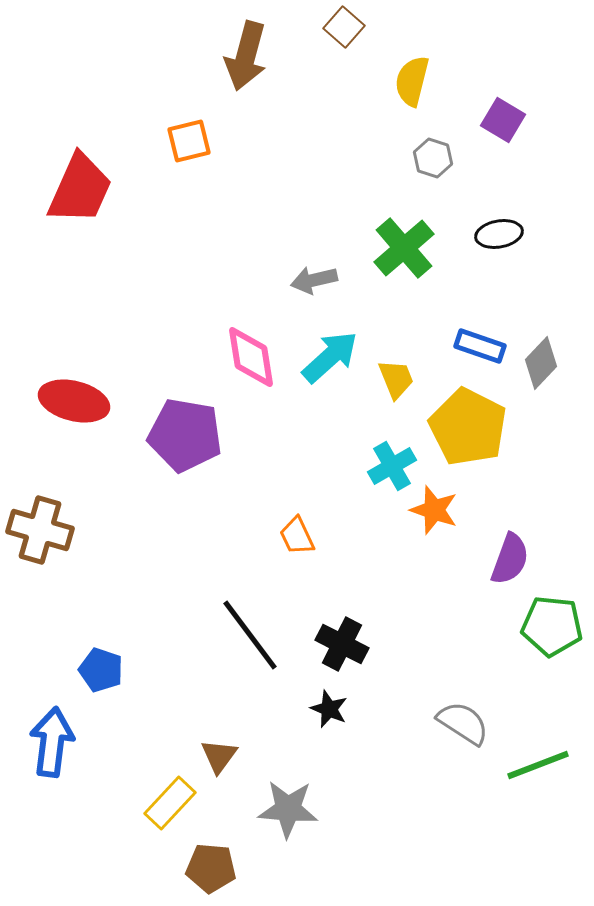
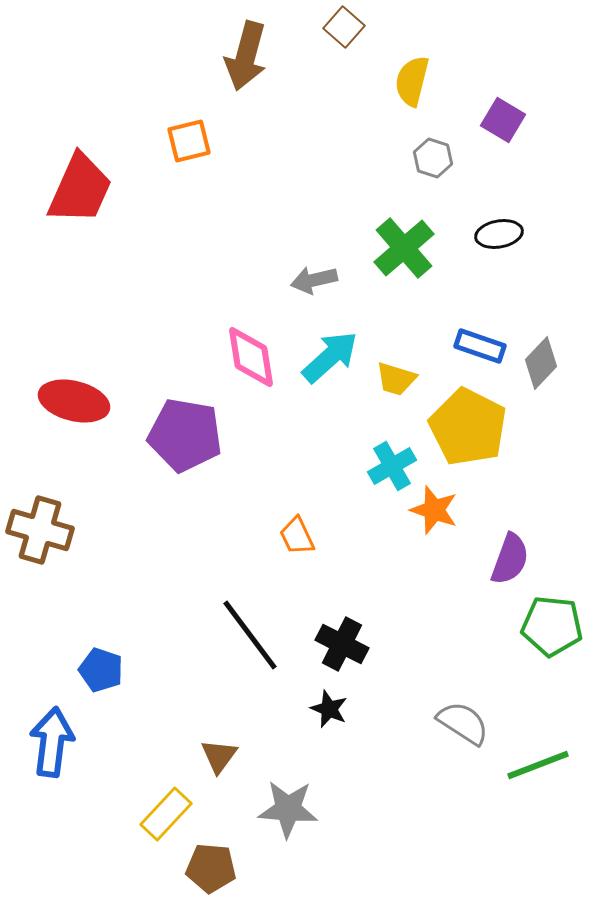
yellow trapezoid: rotated 129 degrees clockwise
yellow rectangle: moved 4 px left, 11 px down
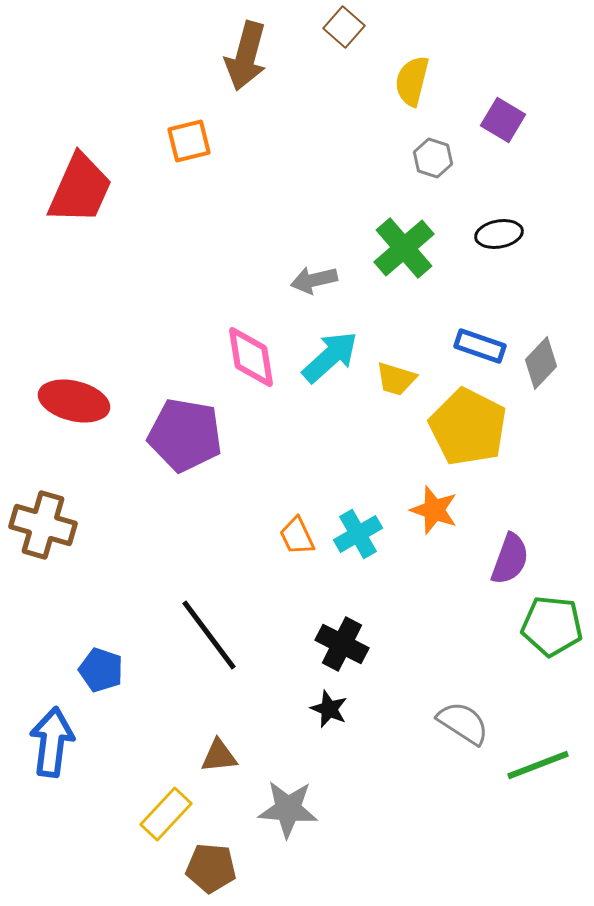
cyan cross: moved 34 px left, 68 px down
brown cross: moved 3 px right, 5 px up
black line: moved 41 px left
brown triangle: rotated 48 degrees clockwise
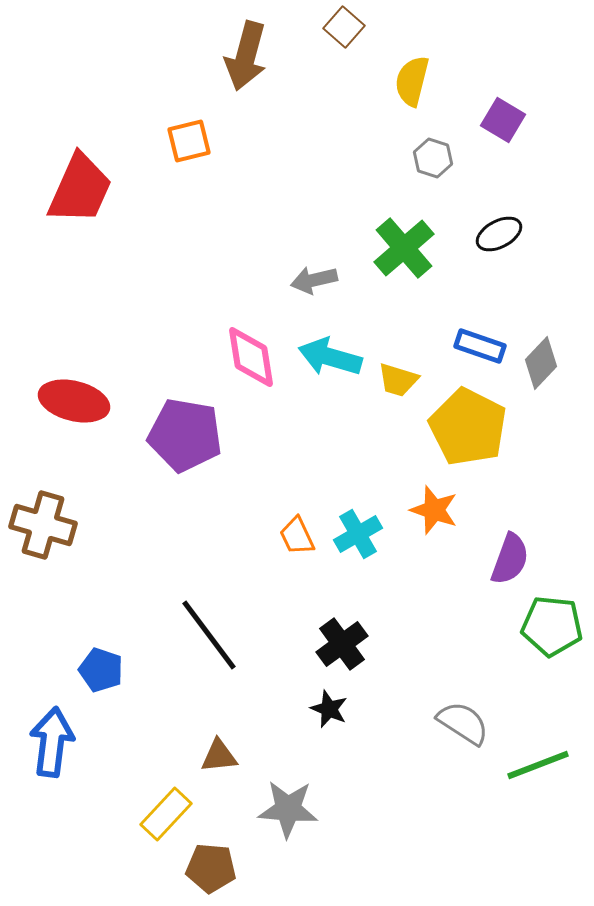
black ellipse: rotated 18 degrees counterclockwise
cyan arrow: rotated 122 degrees counterclockwise
yellow trapezoid: moved 2 px right, 1 px down
black cross: rotated 27 degrees clockwise
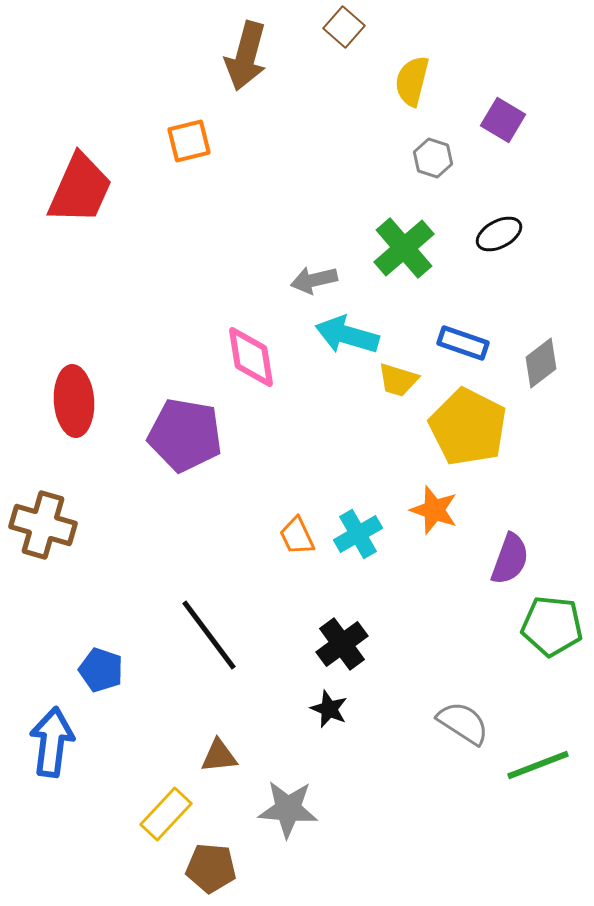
blue rectangle: moved 17 px left, 3 px up
cyan arrow: moved 17 px right, 22 px up
gray diamond: rotated 9 degrees clockwise
red ellipse: rotated 72 degrees clockwise
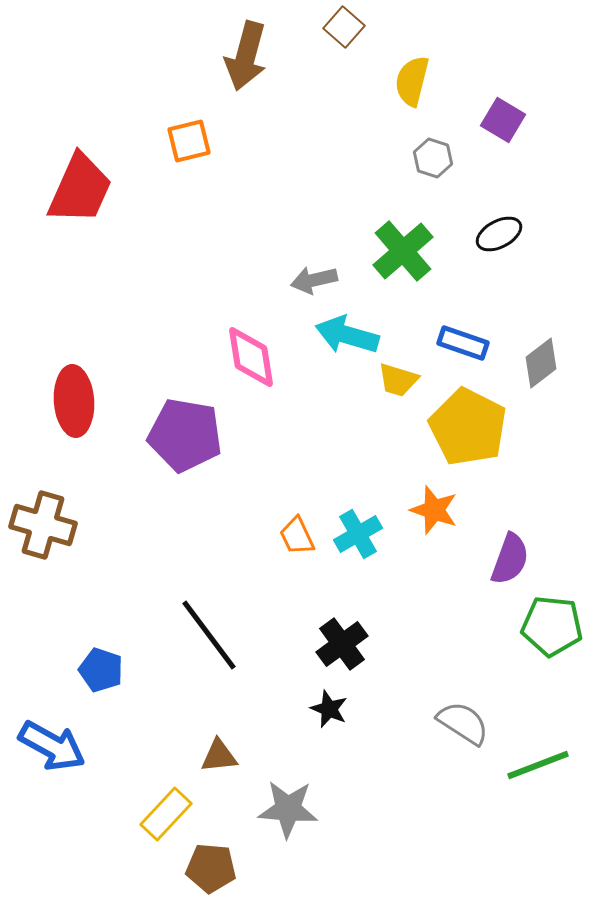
green cross: moved 1 px left, 3 px down
blue arrow: moved 4 px down; rotated 112 degrees clockwise
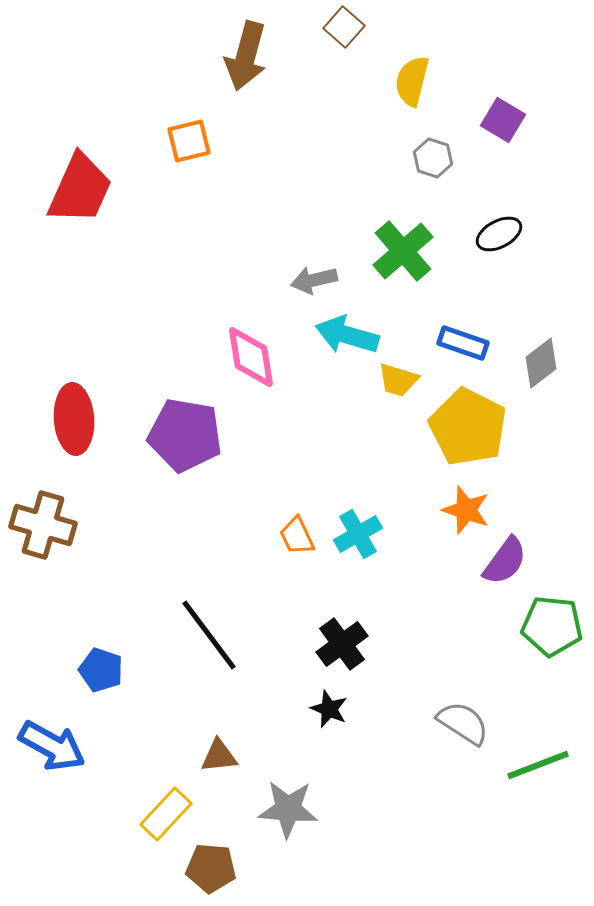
red ellipse: moved 18 px down
orange star: moved 32 px right
purple semicircle: moved 5 px left, 2 px down; rotated 16 degrees clockwise
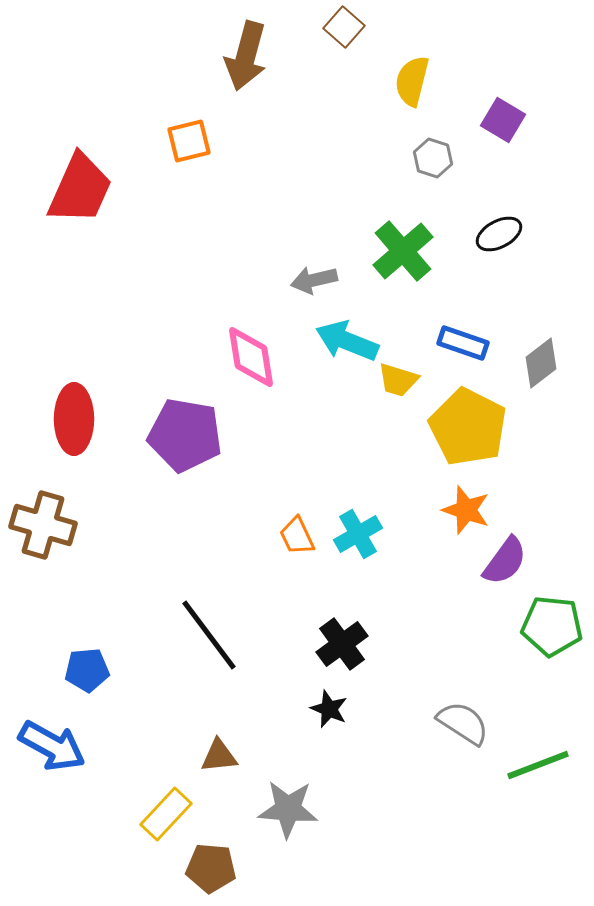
cyan arrow: moved 6 px down; rotated 6 degrees clockwise
red ellipse: rotated 4 degrees clockwise
blue pentagon: moved 14 px left; rotated 24 degrees counterclockwise
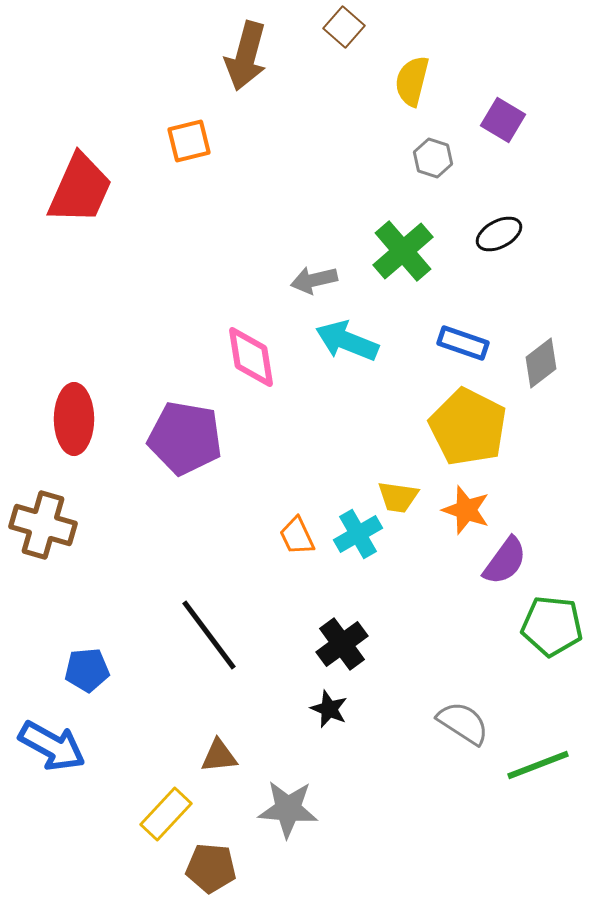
yellow trapezoid: moved 117 px down; rotated 9 degrees counterclockwise
purple pentagon: moved 3 px down
